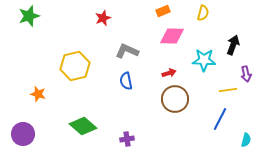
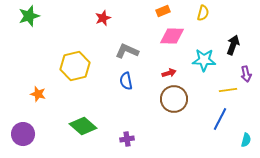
brown circle: moved 1 px left
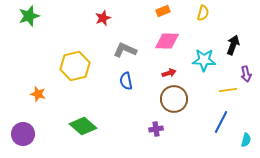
pink diamond: moved 5 px left, 5 px down
gray L-shape: moved 2 px left, 1 px up
blue line: moved 1 px right, 3 px down
purple cross: moved 29 px right, 10 px up
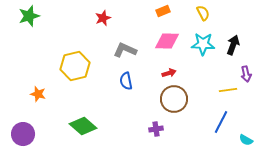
yellow semicircle: rotated 42 degrees counterclockwise
cyan star: moved 1 px left, 16 px up
cyan semicircle: rotated 104 degrees clockwise
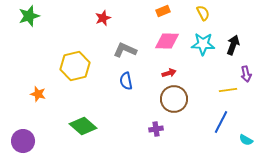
purple circle: moved 7 px down
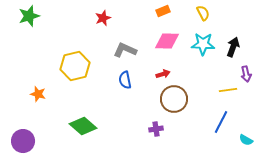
black arrow: moved 2 px down
red arrow: moved 6 px left, 1 px down
blue semicircle: moved 1 px left, 1 px up
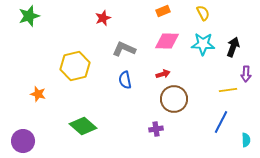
gray L-shape: moved 1 px left, 1 px up
purple arrow: rotated 14 degrees clockwise
cyan semicircle: rotated 120 degrees counterclockwise
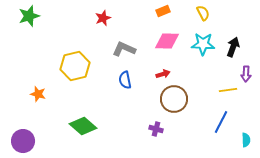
purple cross: rotated 24 degrees clockwise
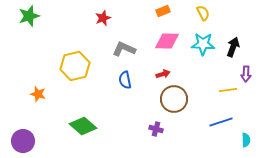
blue line: rotated 45 degrees clockwise
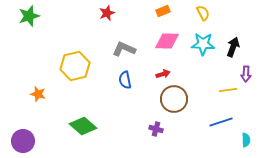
red star: moved 4 px right, 5 px up
